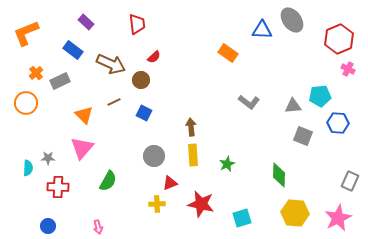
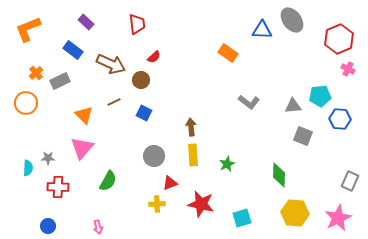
orange L-shape at (26, 33): moved 2 px right, 4 px up
blue hexagon at (338, 123): moved 2 px right, 4 px up
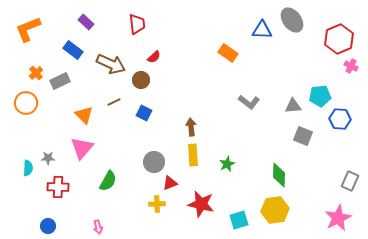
pink cross at (348, 69): moved 3 px right, 3 px up
gray circle at (154, 156): moved 6 px down
yellow hexagon at (295, 213): moved 20 px left, 3 px up; rotated 12 degrees counterclockwise
cyan square at (242, 218): moved 3 px left, 2 px down
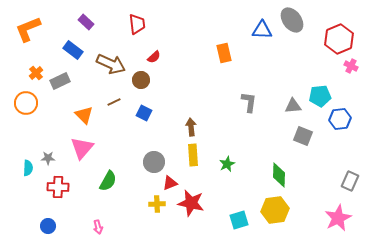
orange rectangle at (228, 53): moved 4 px left; rotated 42 degrees clockwise
gray L-shape at (249, 102): rotated 120 degrees counterclockwise
blue hexagon at (340, 119): rotated 10 degrees counterclockwise
red star at (201, 204): moved 10 px left, 1 px up
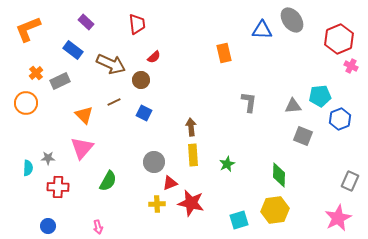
blue hexagon at (340, 119): rotated 15 degrees counterclockwise
